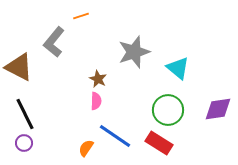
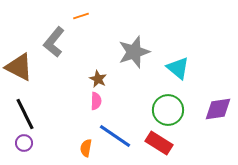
orange semicircle: rotated 24 degrees counterclockwise
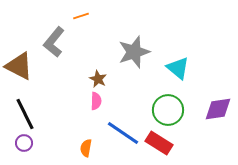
brown triangle: moved 1 px up
blue line: moved 8 px right, 3 px up
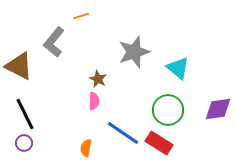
pink semicircle: moved 2 px left
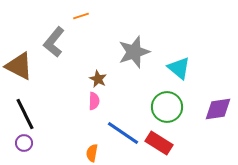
cyan triangle: moved 1 px right
green circle: moved 1 px left, 3 px up
orange semicircle: moved 6 px right, 5 px down
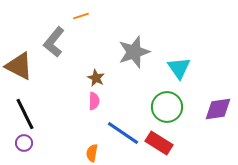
cyan triangle: rotated 15 degrees clockwise
brown star: moved 2 px left, 1 px up
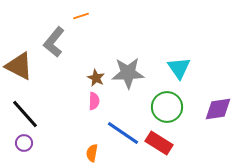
gray star: moved 6 px left, 21 px down; rotated 16 degrees clockwise
black line: rotated 16 degrees counterclockwise
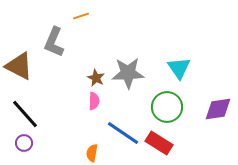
gray L-shape: rotated 16 degrees counterclockwise
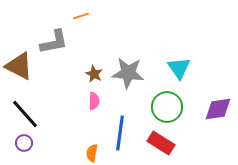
gray L-shape: rotated 124 degrees counterclockwise
gray star: rotated 8 degrees clockwise
brown star: moved 2 px left, 4 px up
blue line: moved 3 px left; rotated 64 degrees clockwise
red rectangle: moved 2 px right
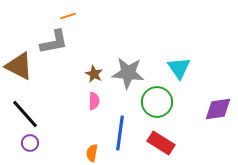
orange line: moved 13 px left
green circle: moved 10 px left, 5 px up
purple circle: moved 6 px right
